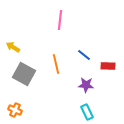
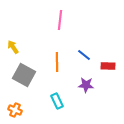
yellow arrow: rotated 24 degrees clockwise
orange line: moved 1 px right, 2 px up; rotated 12 degrees clockwise
gray square: moved 1 px down
cyan rectangle: moved 30 px left, 11 px up
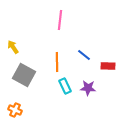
purple star: moved 2 px right, 3 px down
cyan rectangle: moved 8 px right, 15 px up
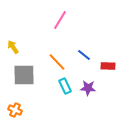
pink line: rotated 24 degrees clockwise
orange line: rotated 42 degrees counterclockwise
gray square: rotated 30 degrees counterclockwise
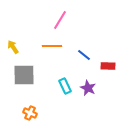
orange line: moved 5 px left, 16 px up; rotated 48 degrees counterclockwise
purple star: rotated 21 degrees clockwise
orange cross: moved 15 px right, 3 px down
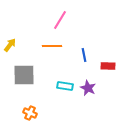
yellow arrow: moved 3 px left, 2 px up; rotated 72 degrees clockwise
blue line: rotated 40 degrees clockwise
cyan rectangle: rotated 56 degrees counterclockwise
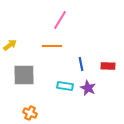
yellow arrow: rotated 16 degrees clockwise
blue line: moved 3 px left, 9 px down
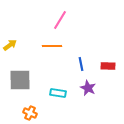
gray square: moved 4 px left, 5 px down
cyan rectangle: moved 7 px left, 7 px down
